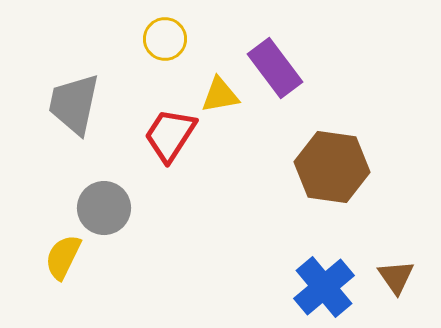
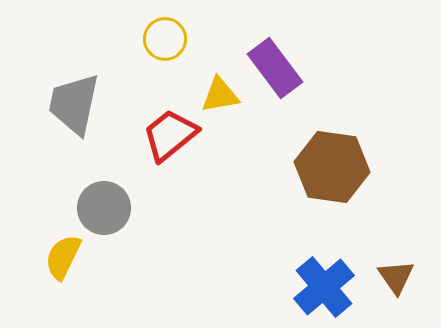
red trapezoid: rotated 18 degrees clockwise
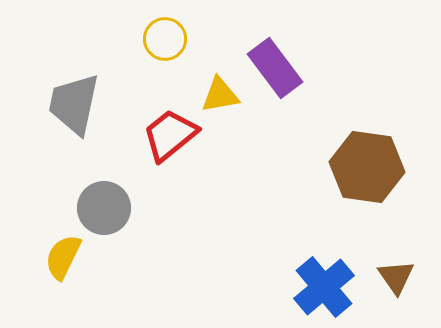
brown hexagon: moved 35 px right
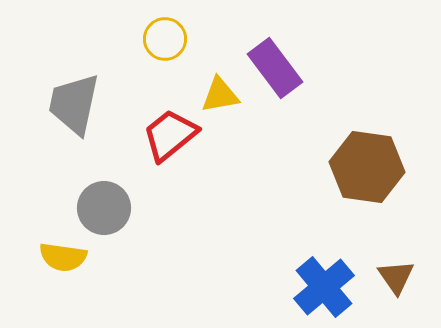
yellow semicircle: rotated 108 degrees counterclockwise
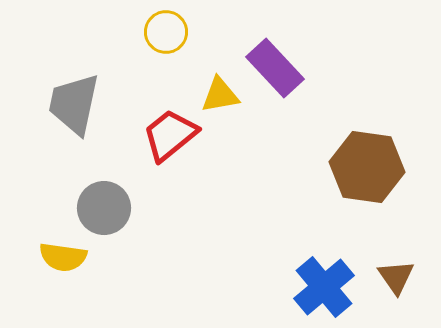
yellow circle: moved 1 px right, 7 px up
purple rectangle: rotated 6 degrees counterclockwise
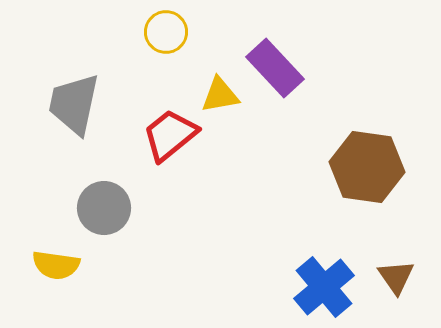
yellow semicircle: moved 7 px left, 8 px down
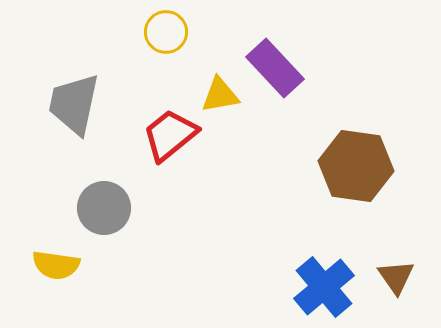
brown hexagon: moved 11 px left, 1 px up
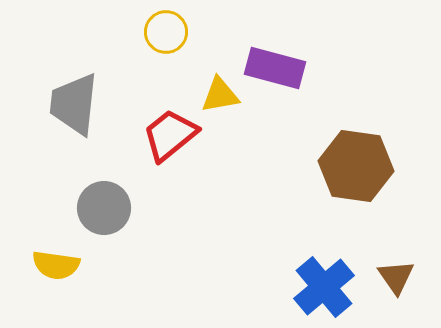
purple rectangle: rotated 32 degrees counterclockwise
gray trapezoid: rotated 6 degrees counterclockwise
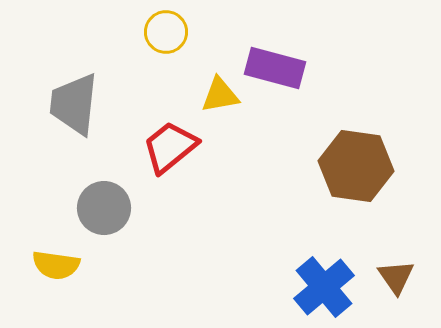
red trapezoid: moved 12 px down
